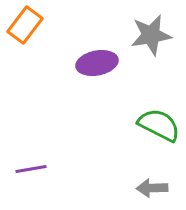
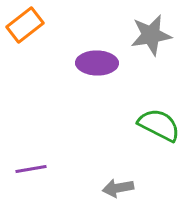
orange rectangle: rotated 15 degrees clockwise
purple ellipse: rotated 12 degrees clockwise
gray arrow: moved 34 px left; rotated 8 degrees counterclockwise
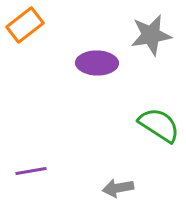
green semicircle: rotated 6 degrees clockwise
purple line: moved 2 px down
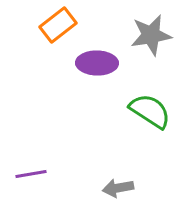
orange rectangle: moved 33 px right
green semicircle: moved 9 px left, 14 px up
purple line: moved 3 px down
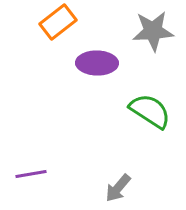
orange rectangle: moved 3 px up
gray star: moved 2 px right, 4 px up; rotated 6 degrees clockwise
gray arrow: rotated 40 degrees counterclockwise
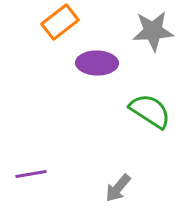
orange rectangle: moved 2 px right
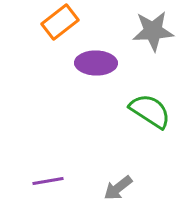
purple ellipse: moved 1 px left
purple line: moved 17 px right, 7 px down
gray arrow: rotated 12 degrees clockwise
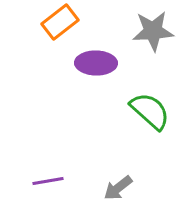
green semicircle: rotated 9 degrees clockwise
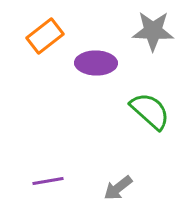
orange rectangle: moved 15 px left, 14 px down
gray star: rotated 6 degrees clockwise
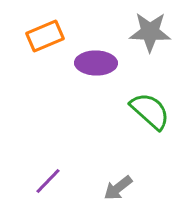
gray star: moved 3 px left, 1 px down
orange rectangle: rotated 15 degrees clockwise
purple line: rotated 36 degrees counterclockwise
